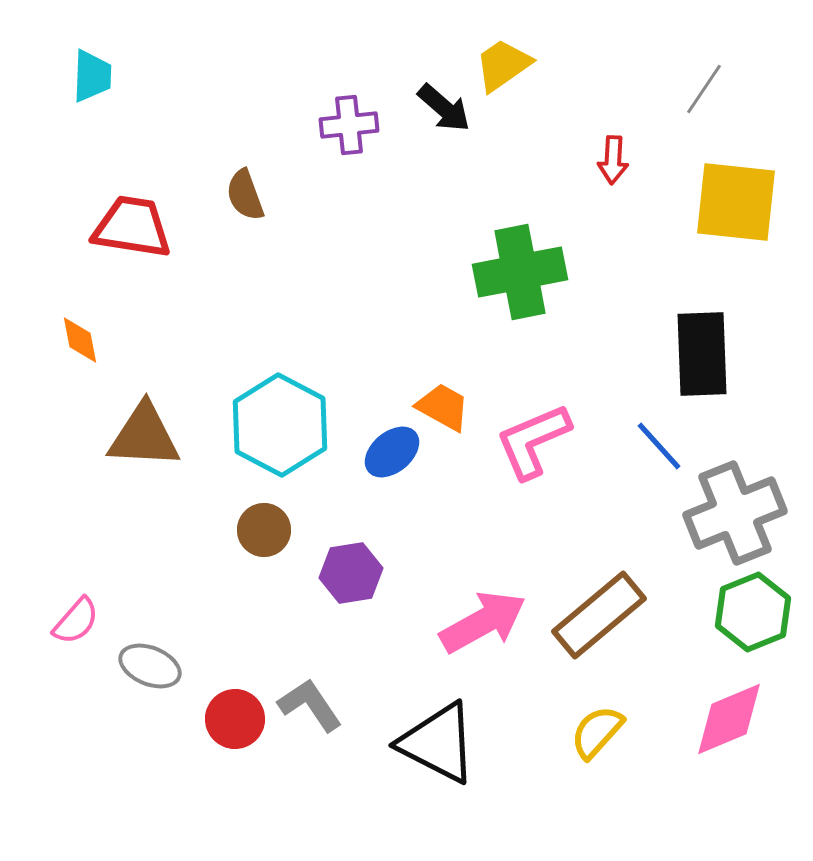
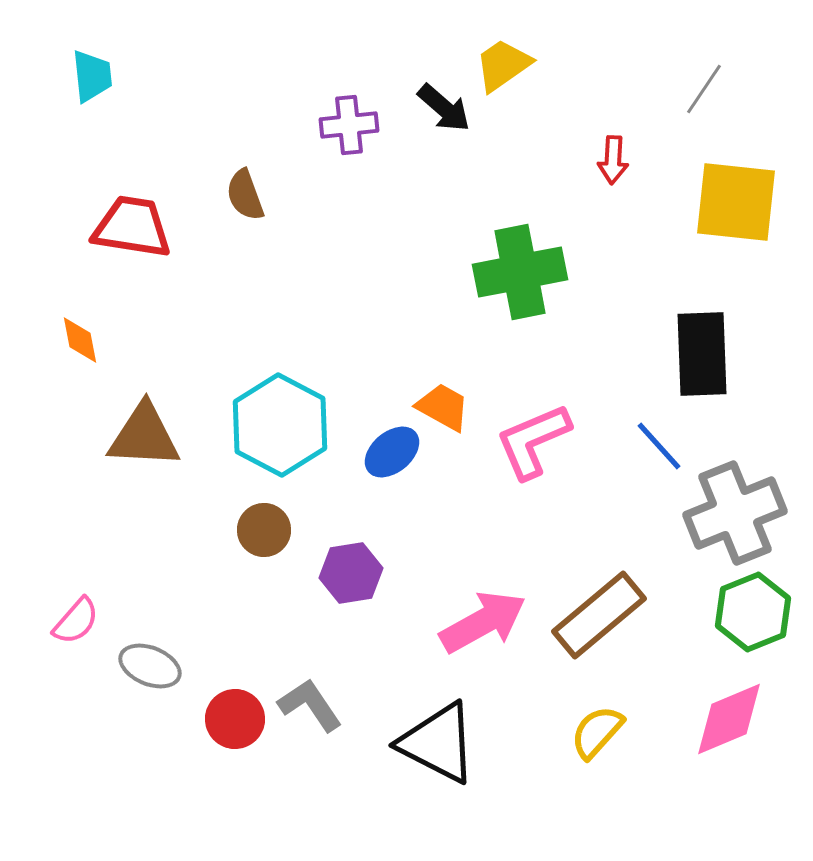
cyan trapezoid: rotated 8 degrees counterclockwise
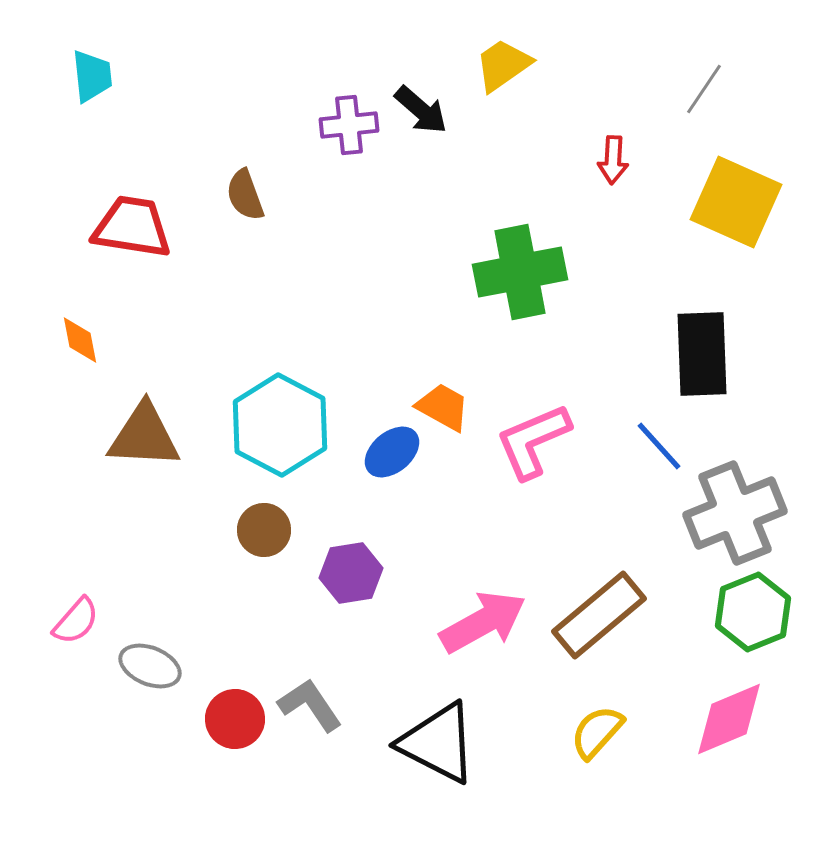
black arrow: moved 23 px left, 2 px down
yellow square: rotated 18 degrees clockwise
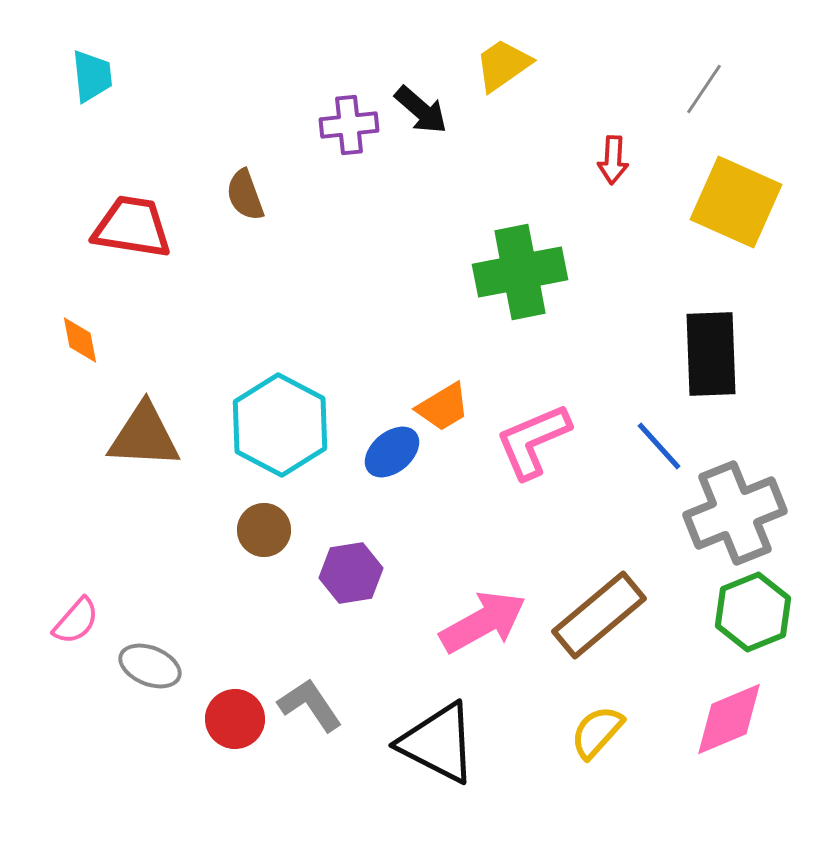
black rectangle: moved 9 px right
orange trapezoid: rotated 120 degrees clockwise
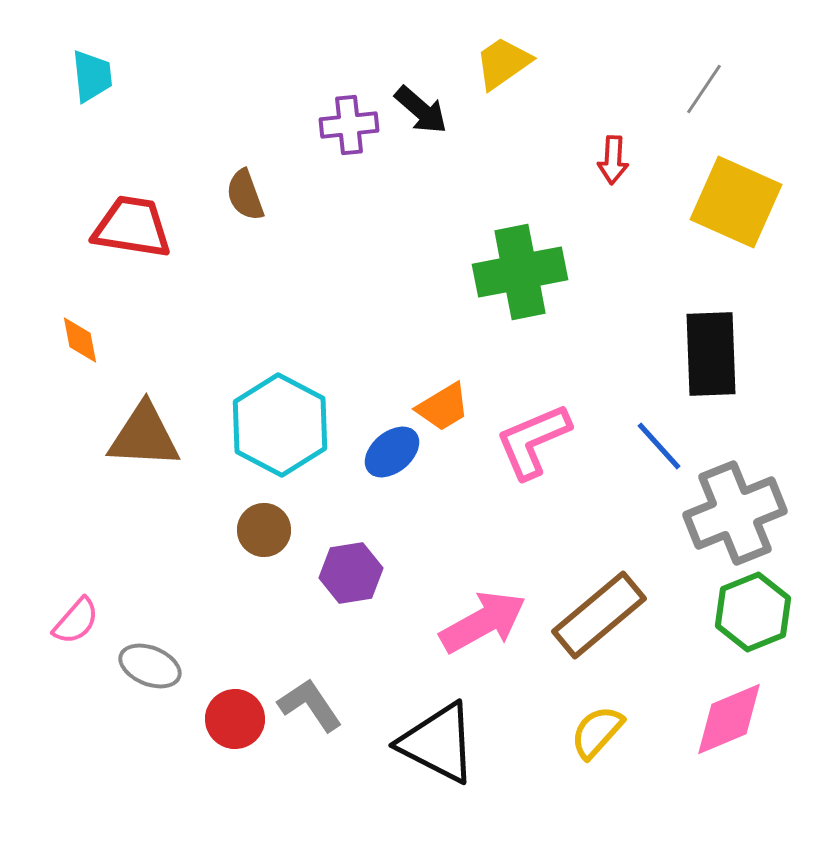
yellow trapezoid: moved 2 px up
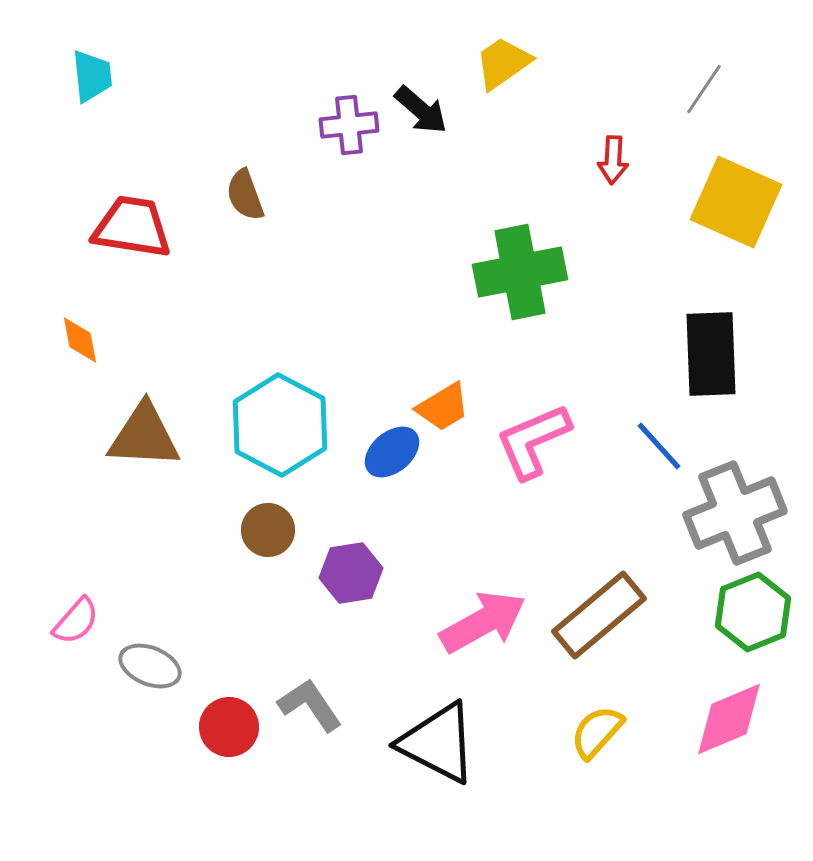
brown circle: moved 4 px right
red circle: moved 6 px left, 8 px down
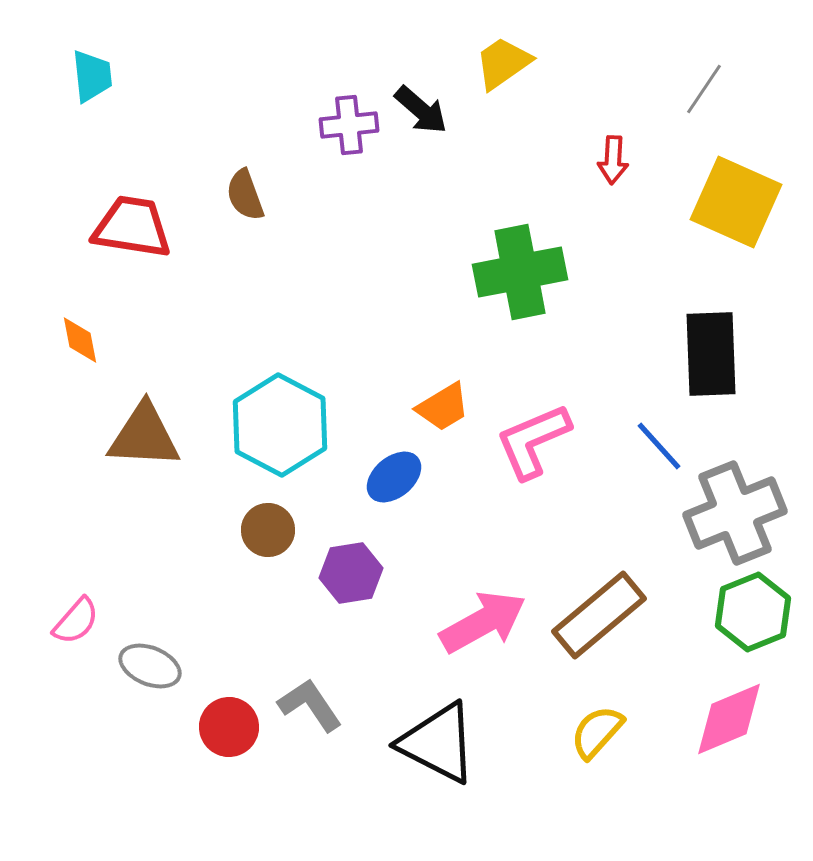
blue ellipse: moved 2 px right, 25 px down
